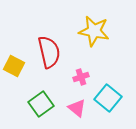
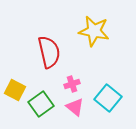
yellow square: moved 1 px right, 24 px down
pink cross: moved 9 px left, 7 px down
pink triangle: moved 2 px left, 1 px up
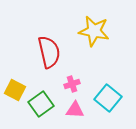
pink triangle: moved 3 px down; rotated 36 degrees counterclockwise
